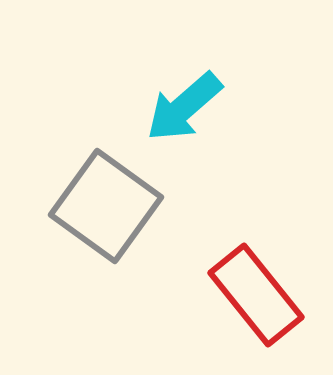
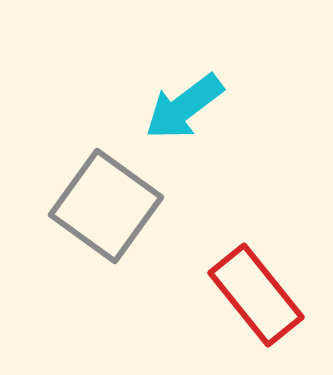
cyan arrow: rotated 4 degrees clockwise
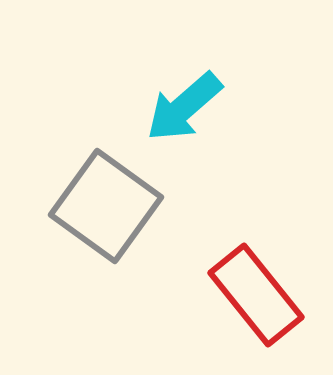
cyan arrow: rotated 4 degrees counterclockwise
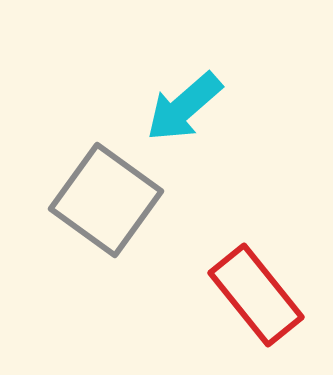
gray square: moved 6 px up
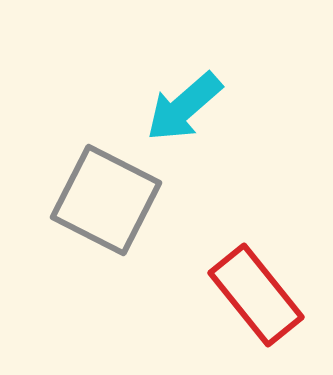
gray square: rotated 9 degrees counterclockwise
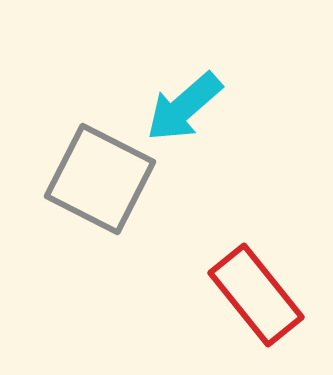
gray square: moved 6 px left, 21 px up
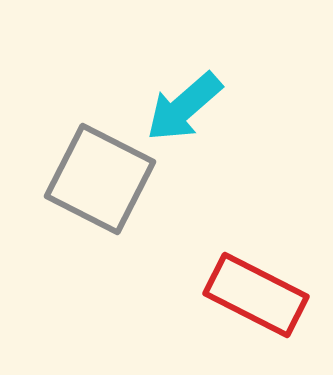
red rectangle: rotated 24 degrees counterclockwise
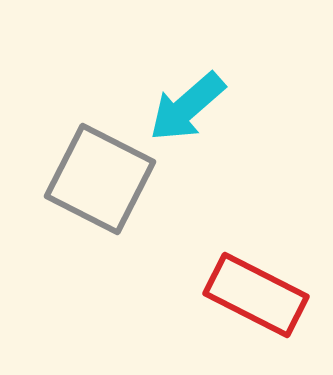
cyan arrow: moved 3 px right
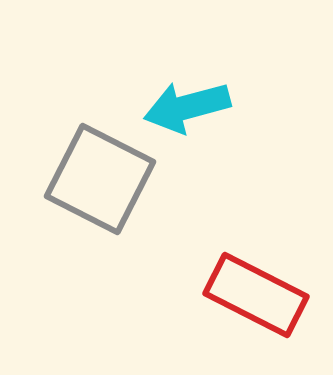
cyan arrow: rotated 26 degrees clockwise
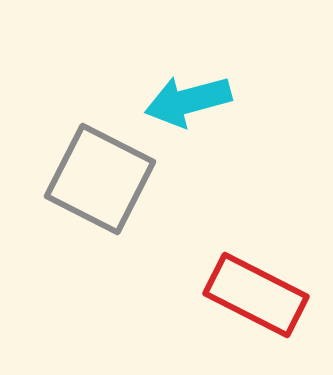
cyan arrow: moved 1 px right, 6 px up
